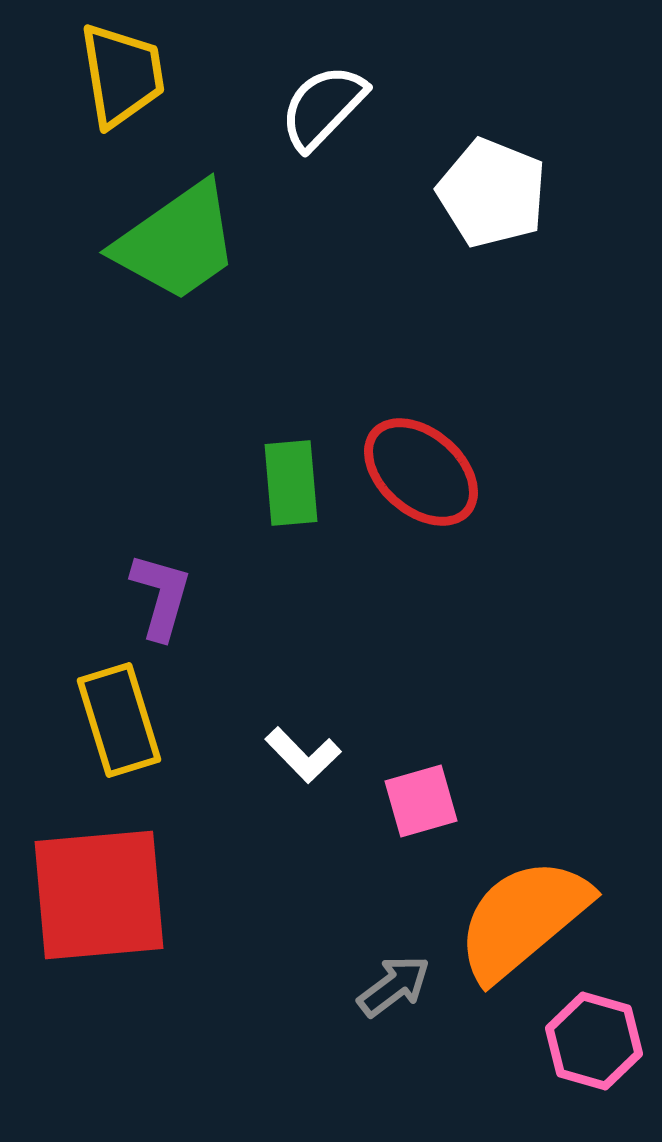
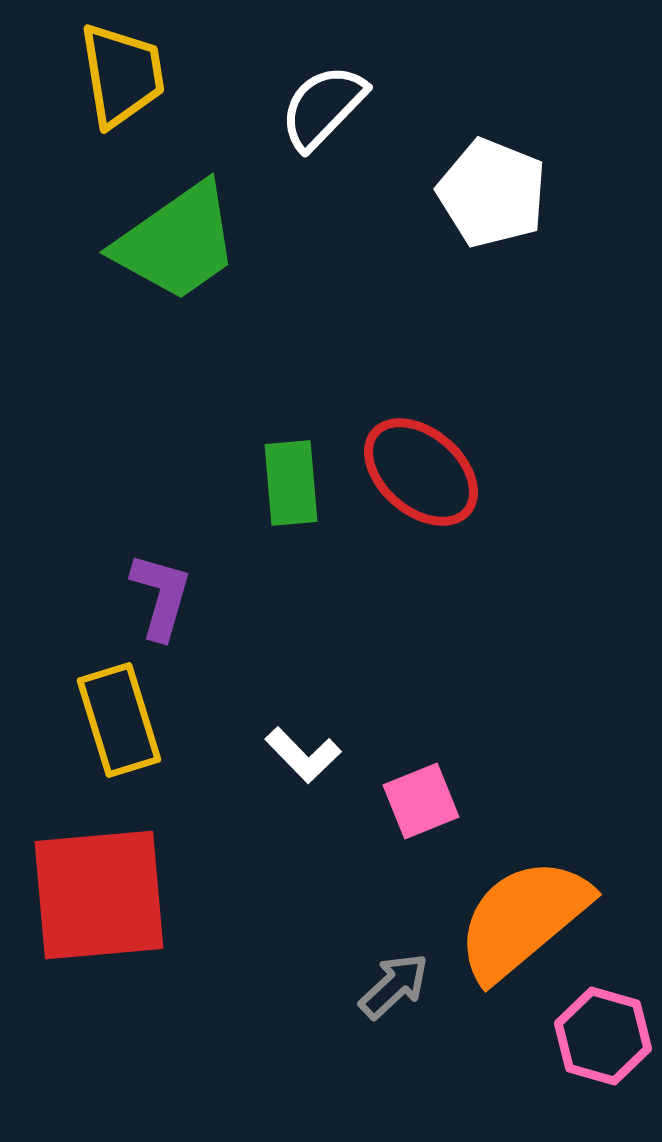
pink square: rotated 6 degrees counterclockwise
gray arrow: rotated 6 degrees counterclockwise
pink hexagon: moved 9 px right, 5 px up
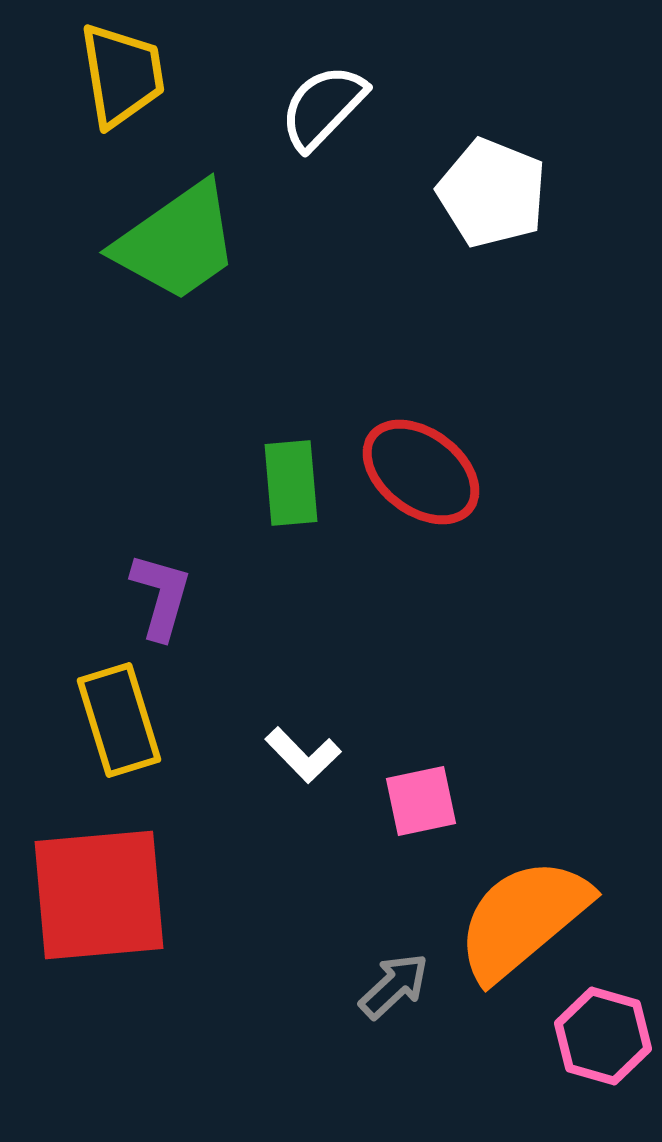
red ellipse: rotated 4 degrees counterclockwise
pink square: rotated 10 degrees clockwise
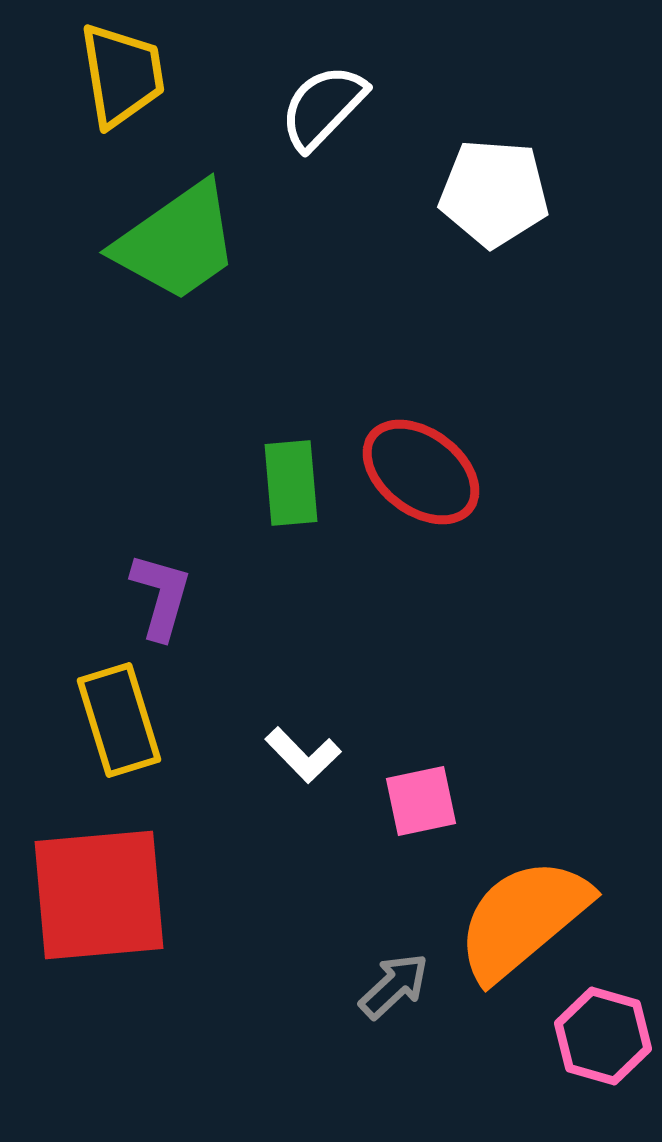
white pentagon: moved 2 px right; rotated 18 degrees counterclockwise
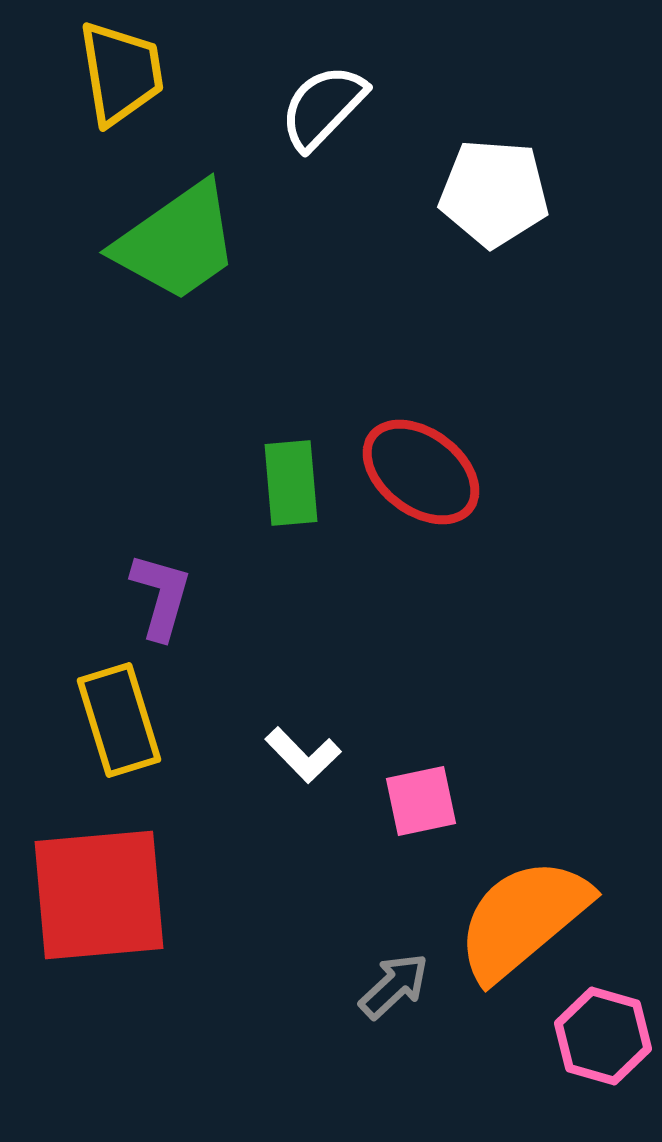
yellow trapezoid: moved 1 px left, 2 px up
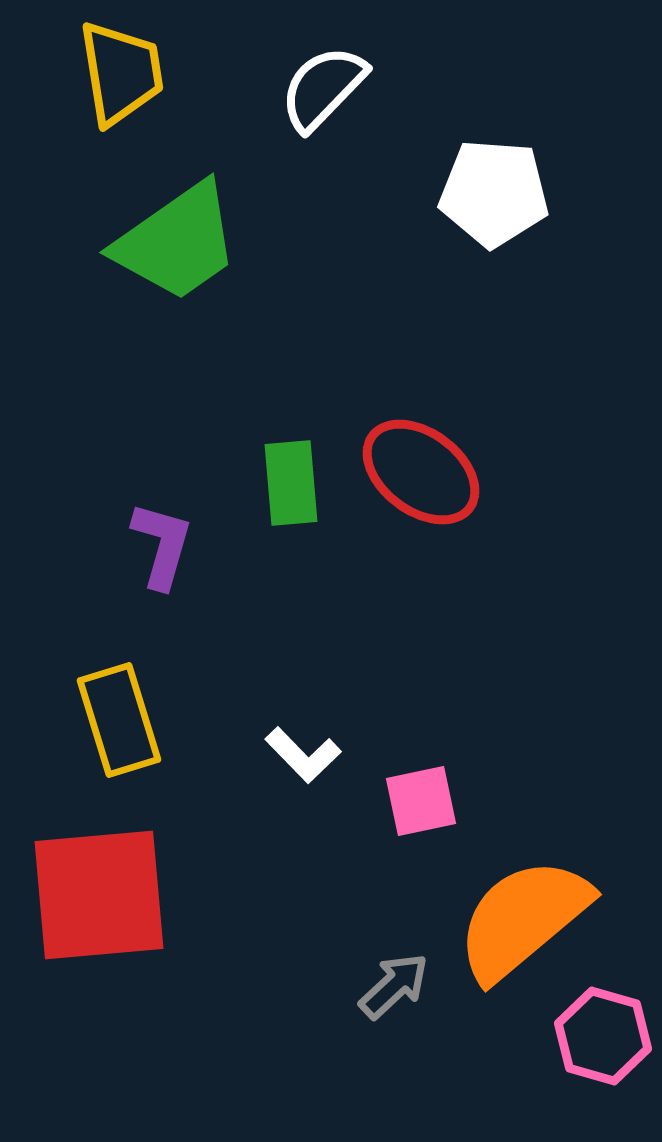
white semicircle: moved 19 px up
purple L-shape: moved 1 px right, 51 px up
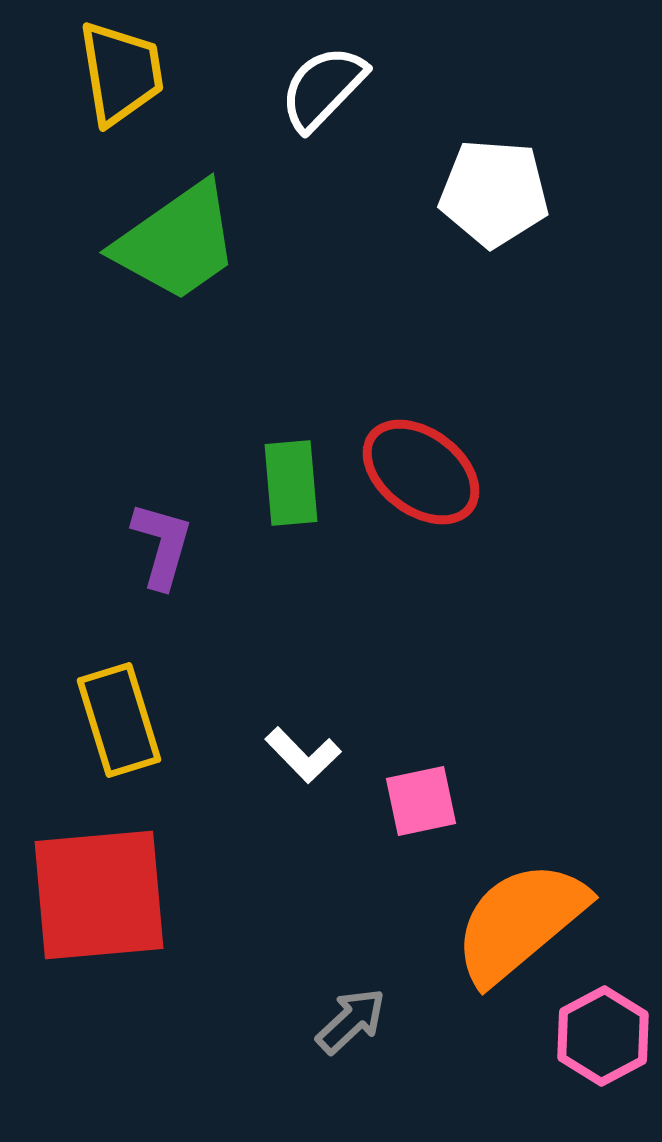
orange semicircle: moved 3 px left, 3 px down
gray arrow: moved 43 px left, 35 px down
pink hexagon: rotated 16 degrees clockwise
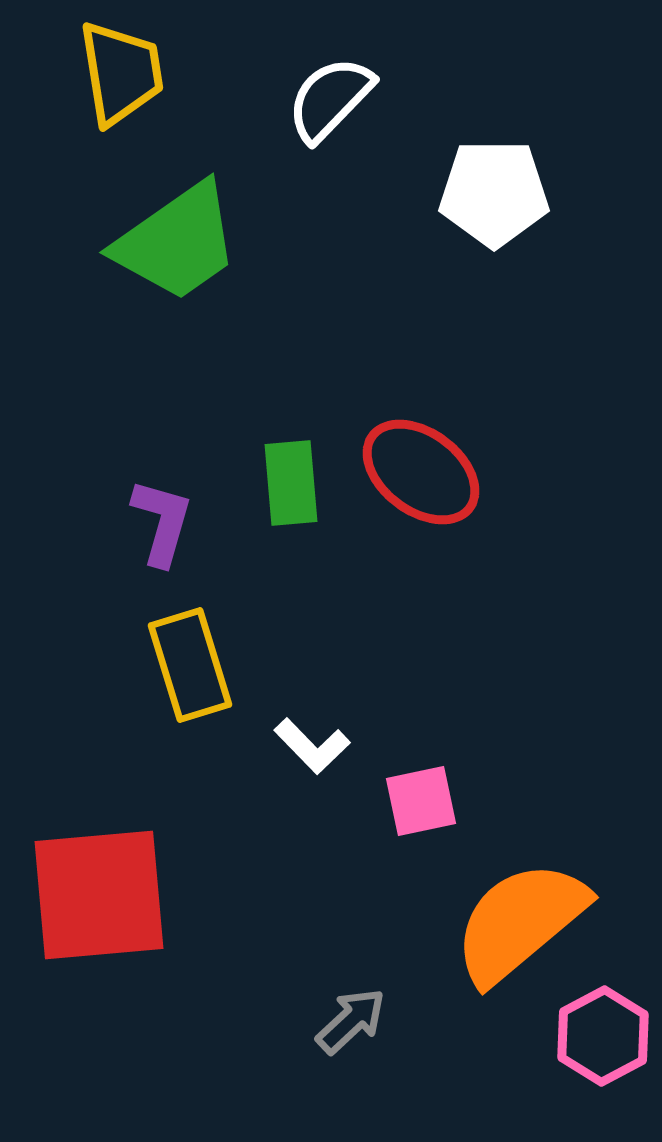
white semicircle: moved 7 px right, 11 px down
white pentagon: rotated 4 degrees counterclockwise
purple L-shape: moved 23 px up
yellow rectangle: moved 71 px right, 55 px up
white L-shape: moved 9 px right, 9 px up
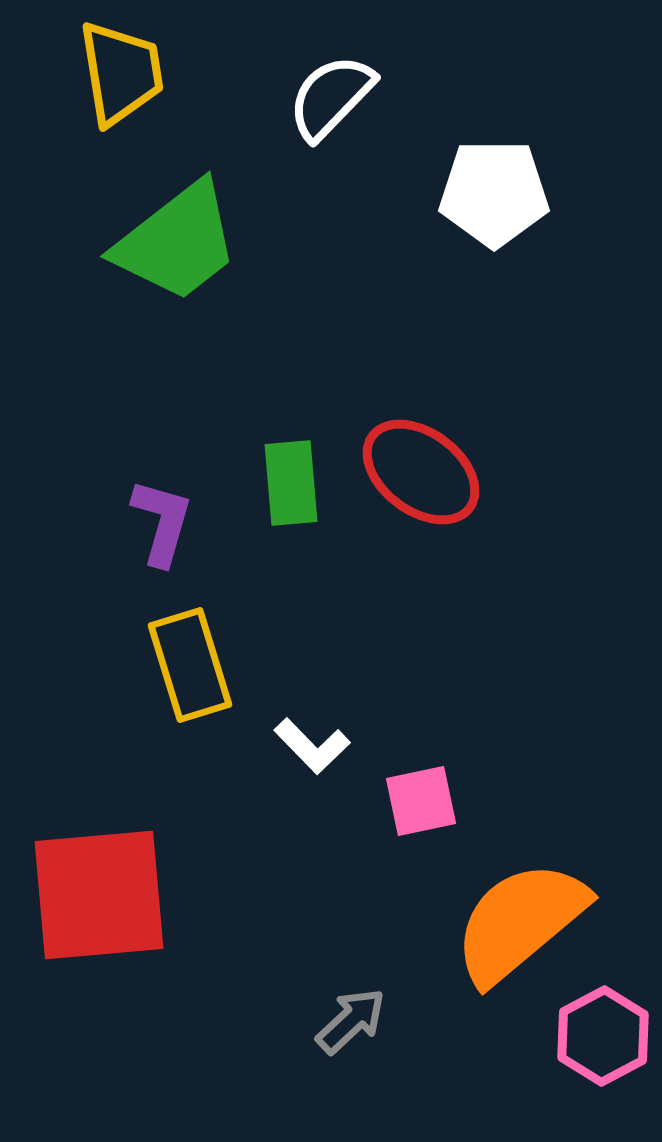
white semicircle: moved 1 px right, 2 px up
green trapezoid: rotated 3 degrees counterclockwise
